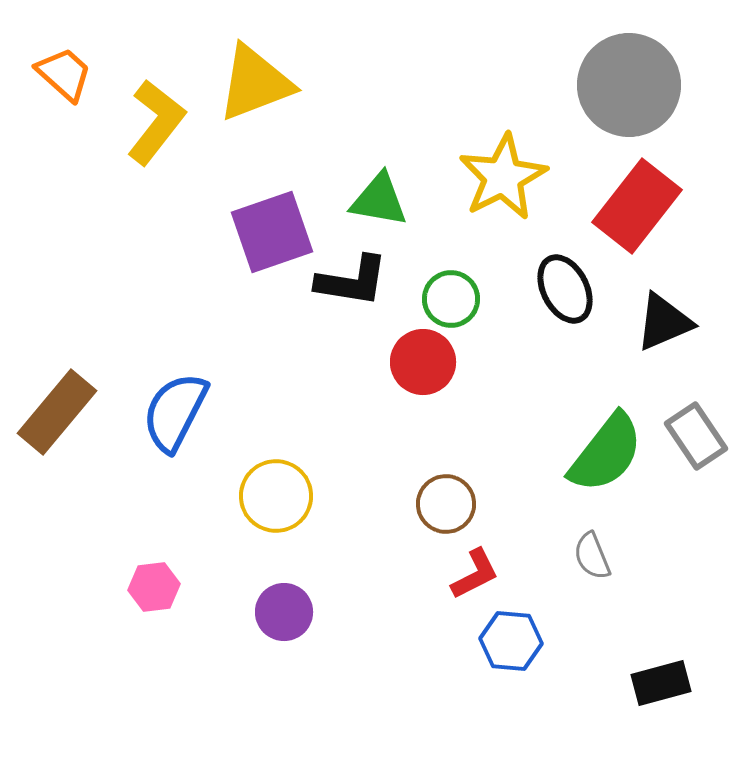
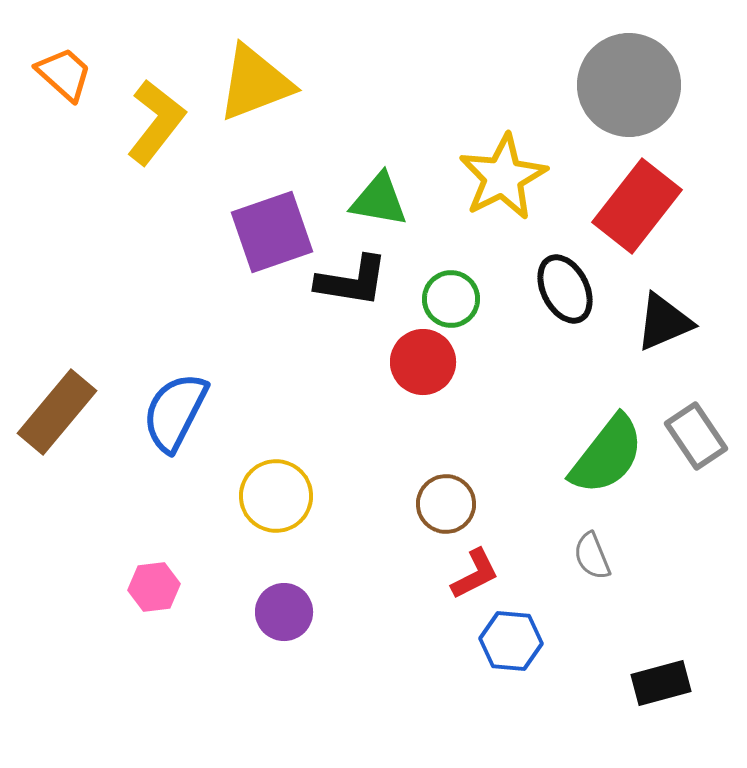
green semicircle: moved 1 px right, 2 px down
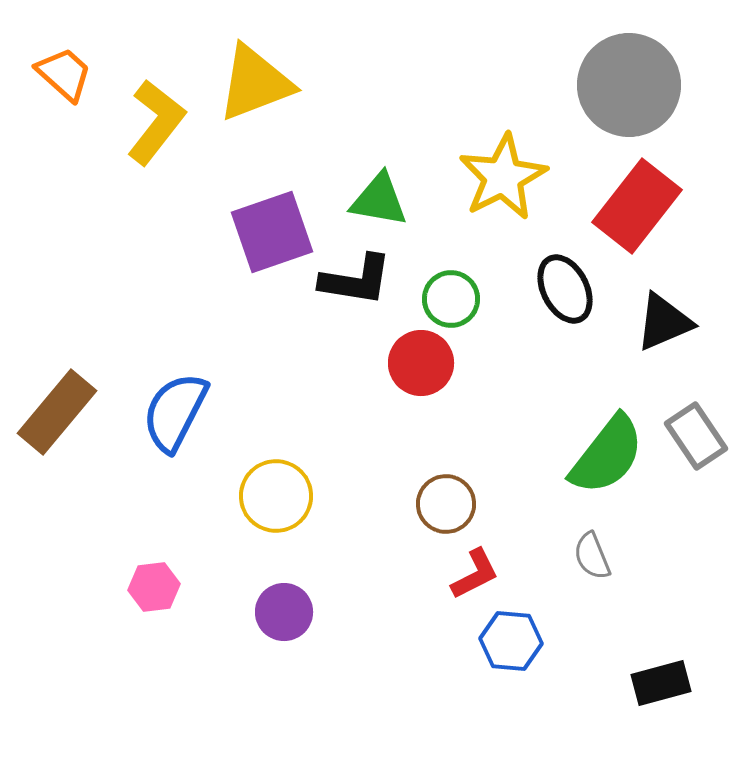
black L-shape: moved 4 px right, 1 px up
red circle: moved 2 px left, 1 px down
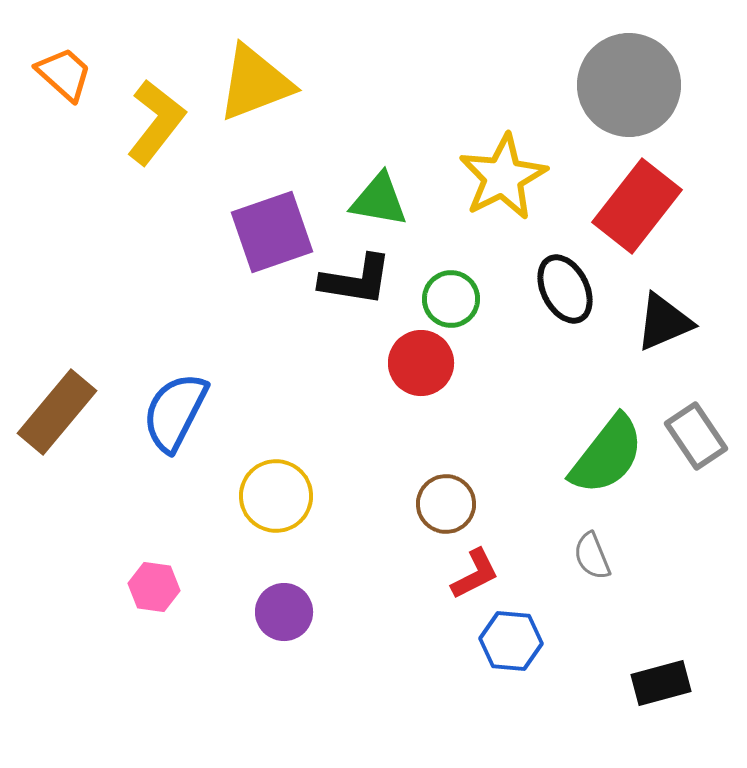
pink hexagon: rotated 15 degrees clockwise
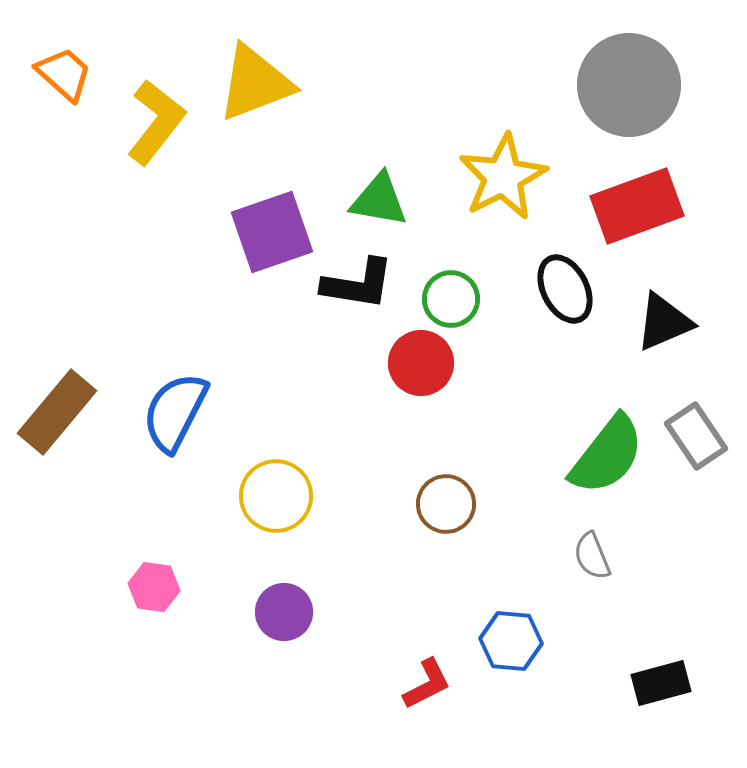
red rectangle: rotated 32 degrees clockwise
black L-shape: moved 2 px right, 4 px down
red L-shape: moved 48 px left, 110 px down
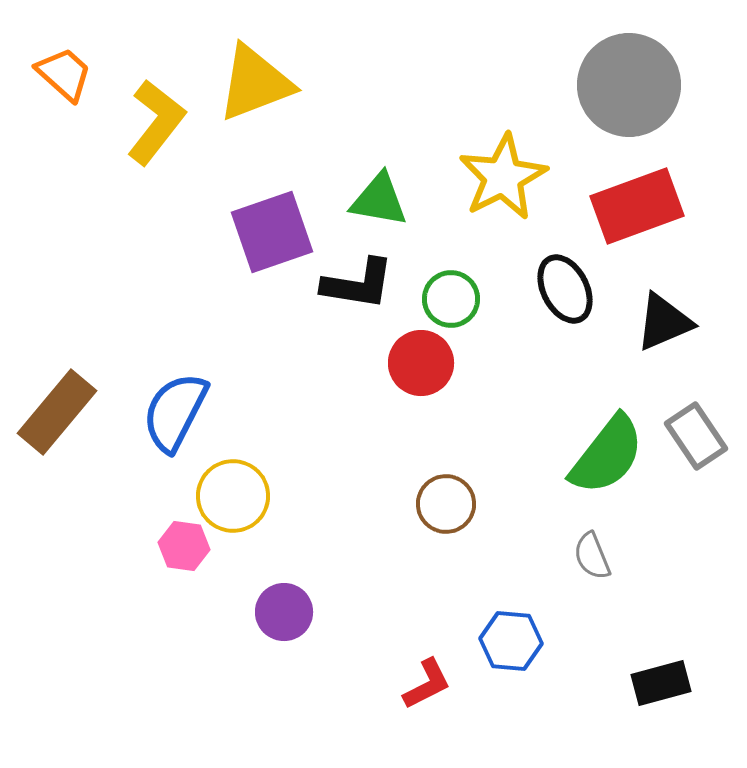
yellow circle: moved 43 px left
pink hexagon: moved 30 px right, 41 px up
